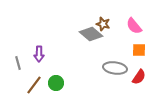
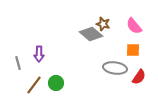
orange square: moved 6 px left
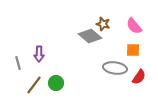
gray diamond: moved 1 px left, 2 px down
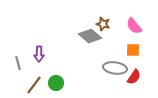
red semicircle: moved 5 px left
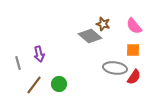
purple arrow: rotated 14 degrees counterclockwise
green circle: moved 3 px right, 1 px down
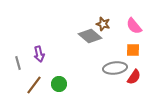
gray ellipse: rotated 15 degrees counterclockwise
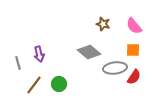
gray diamond: moved 1 px left, 16 px down
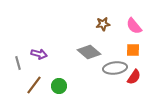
brown star: rotated 24 degrees counterclockwise
purple arrow: rotated 63 degrees counterclockwise
green circle: moved 2 px down
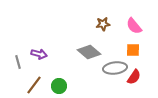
gray line: moved 1 px up
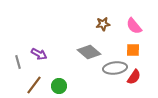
purple arrow: rotated 14 degrees clockwise
